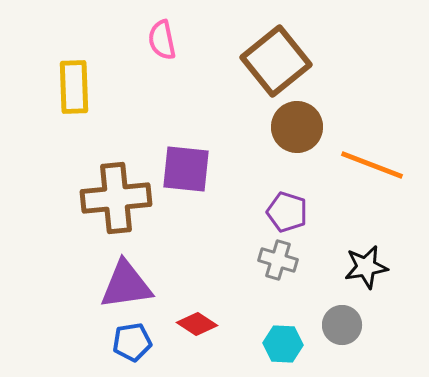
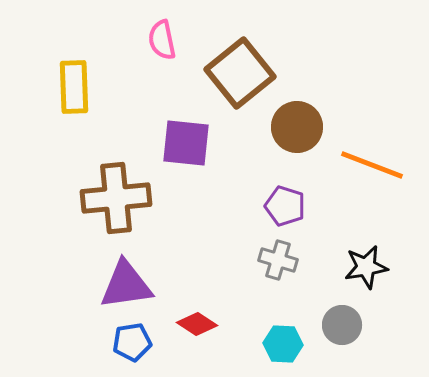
brown square: moved 36 px left, 12 px down
purple square: moved 26 px up
purple pentagon: moved 2 px left, 6 px up
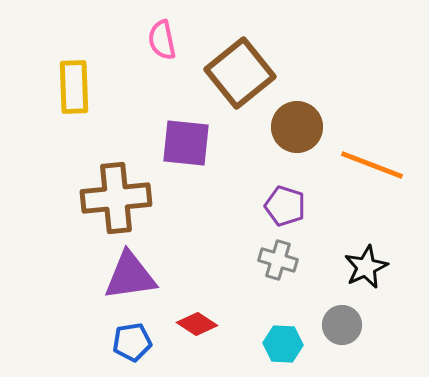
black star: rotated 15 degrees counterclockwise
purple triangle: moved 4 px right, 9 px up
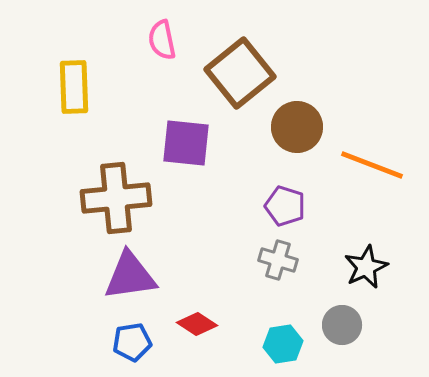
cyan hexagon: rotated 12 degrees counterclockwise
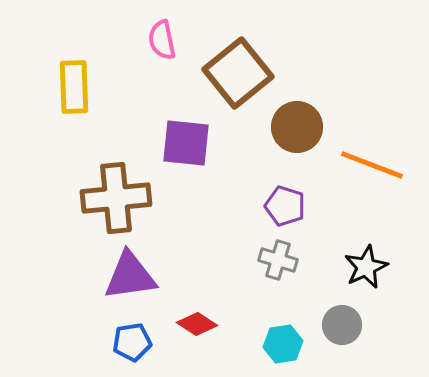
brown square: moved 2 px left
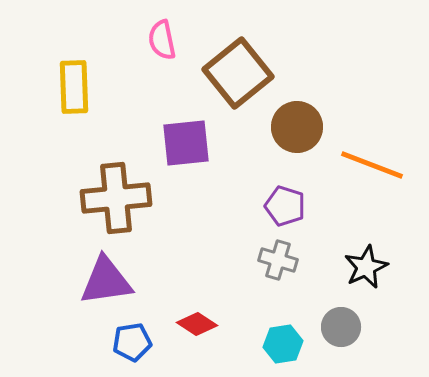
purple square: rotated 12 degrees counterclockwise
purple triangle: moved 24 px left, 5 px down
gray circle: moved 1 px left, 2 px down
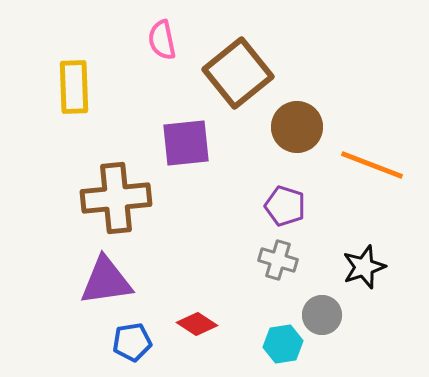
black star: moved 2 px left; rotated 6 degrees clockwise
gray circle: moved 19 px left, 12 px up
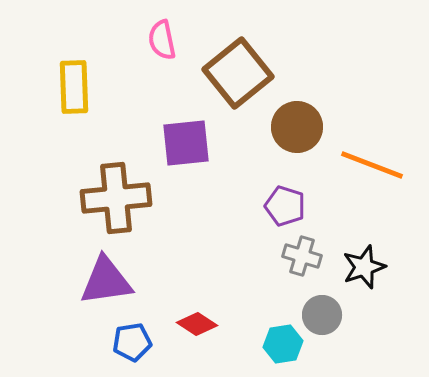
gray cross: moved 24 px right, 4 px up
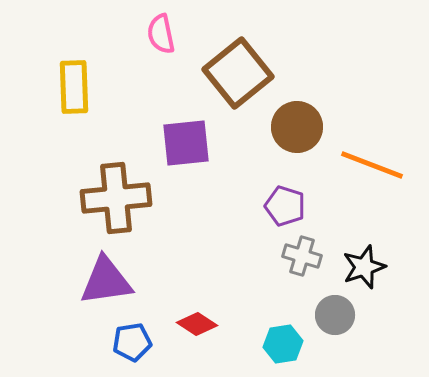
pink semicircle: moved 1 px left, 6 px up
gray circle: moved 13 px right
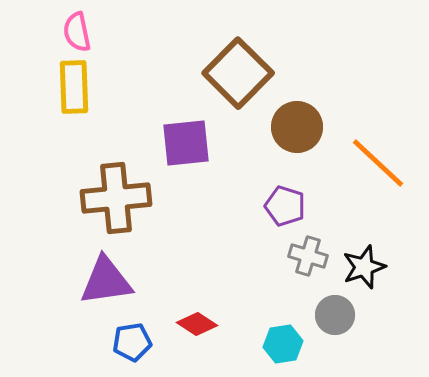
pink semicircle: moved 84 px left, 2 px up
brown square: rotated 6 degrees counterclockwise
orange line: moved 6 px right, 2 px up; rotated 22 degrees clockwise
gray cross: moved 6 px right
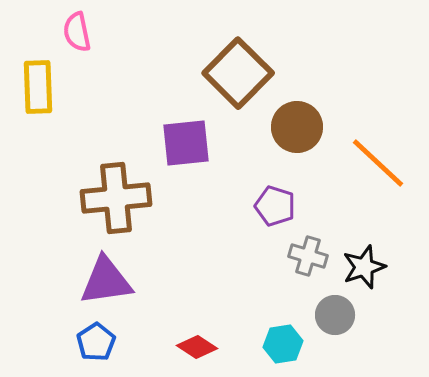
yellow rectangle: moved 36 px left
purple pentagon: moved 10 px left
red diamond: moved 23 px down
blue pentagon: moved 36 px left; rotated 24 degrees counterclockwise
